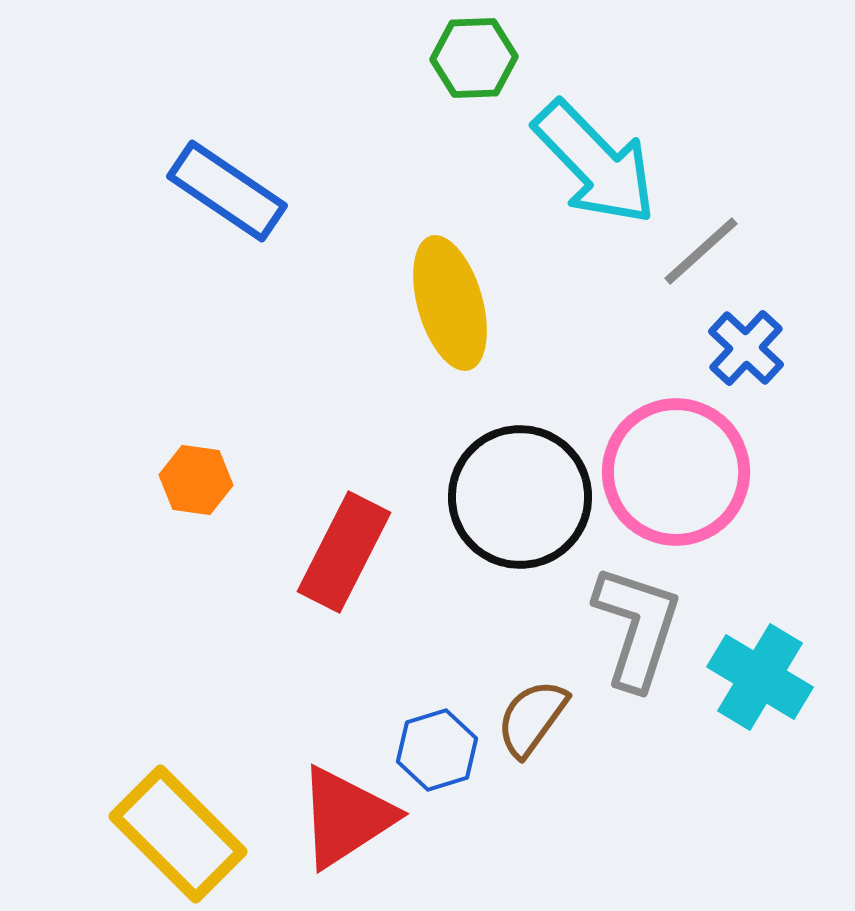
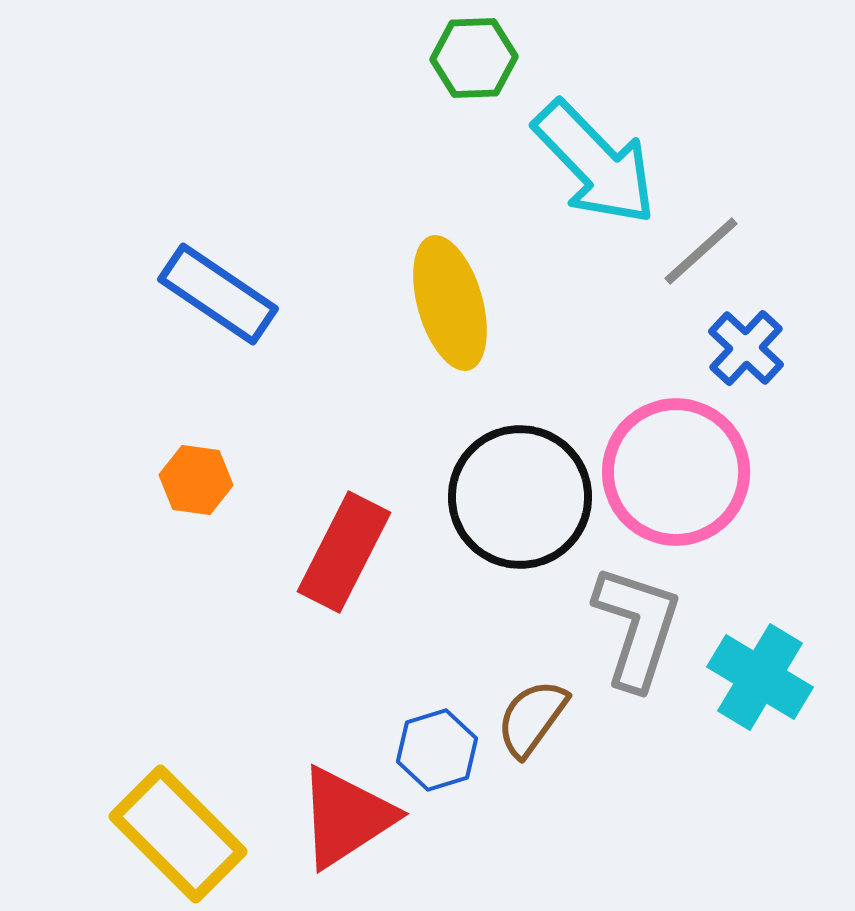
blue rectangle: moved 9 px left, 103 px down
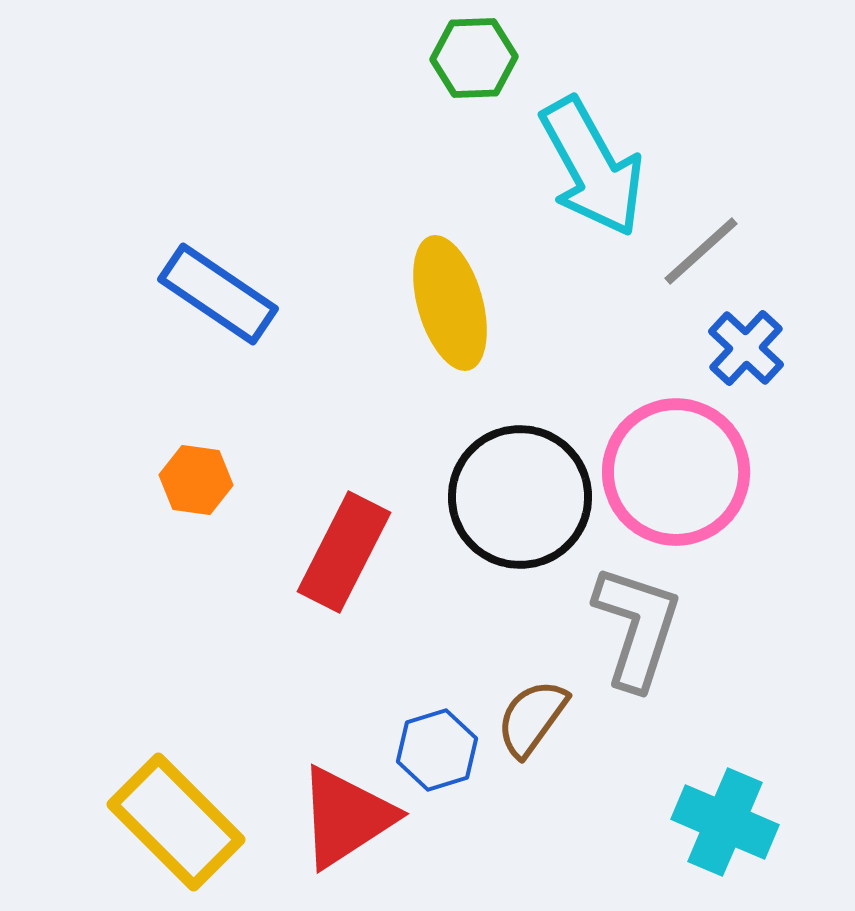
cyan arrow: moved 3 px left, 4 px down; rotated 15 degrees clockwise
cyan cross: moved 35 px left, 145 px down; rotated 8 degrees counterclockwise
yellow rectangle: moved 2 px left, 12 px up
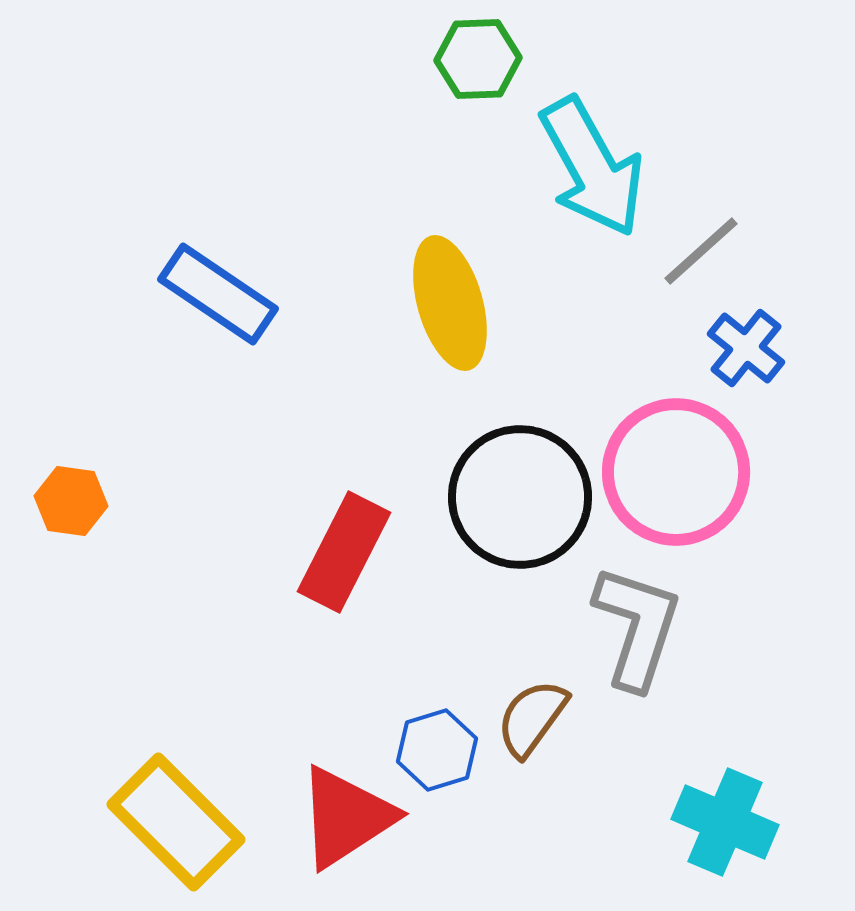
green hexagon: moved 4 px right, 1 px down
blue cross: rotated 4 degrees counterclockwise
orange hexagon: moved 125 px left, 21 px down
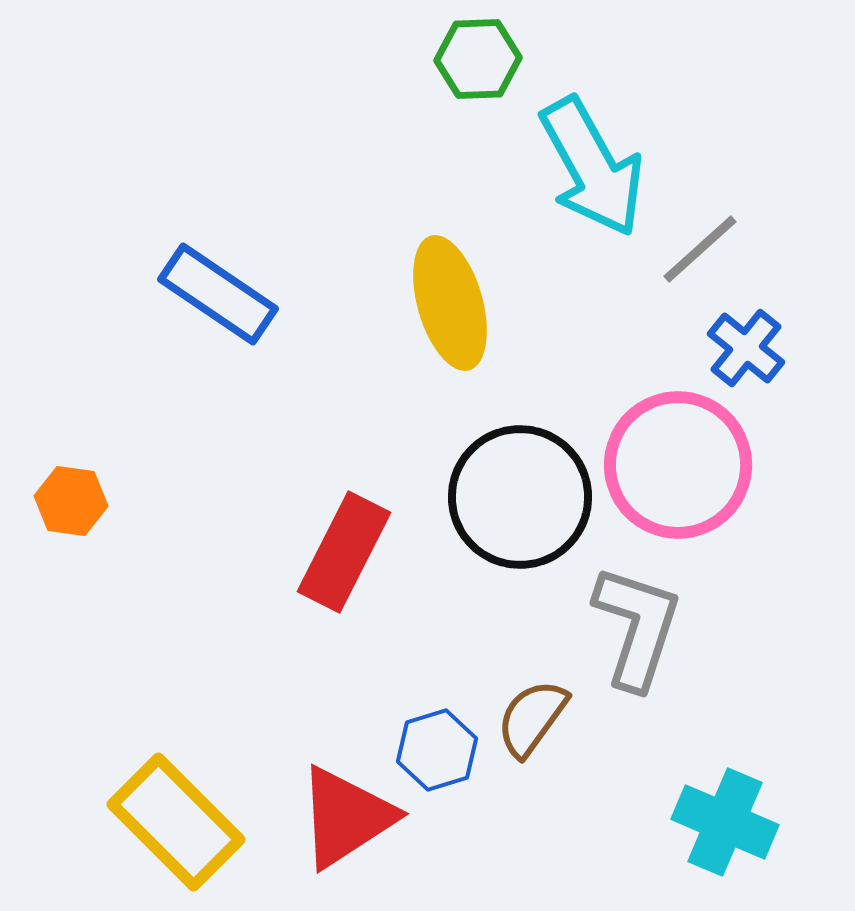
gray line: moved 1 px left, 2 px up
pink circle: moved 2 px right, 7 px up
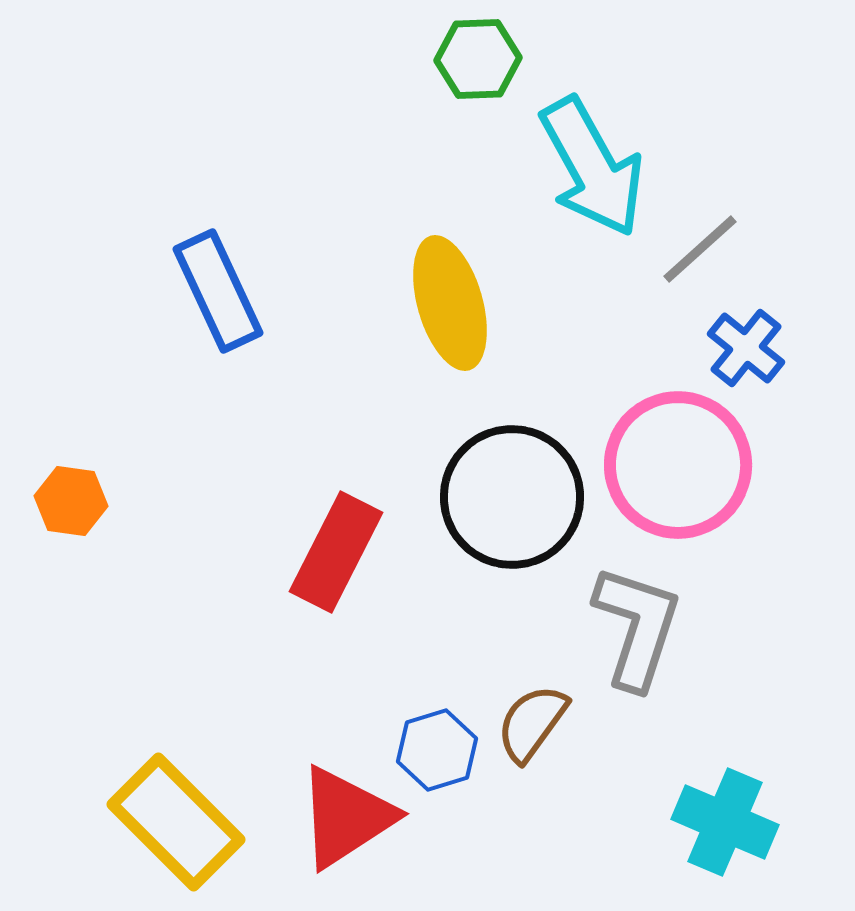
blue rectangle: moved 3 px up; rotated 31 degrees clockwise
black circle: moved 8 px left
red rectangle: moved 8 px left
brown semicircle: moved 5 px down
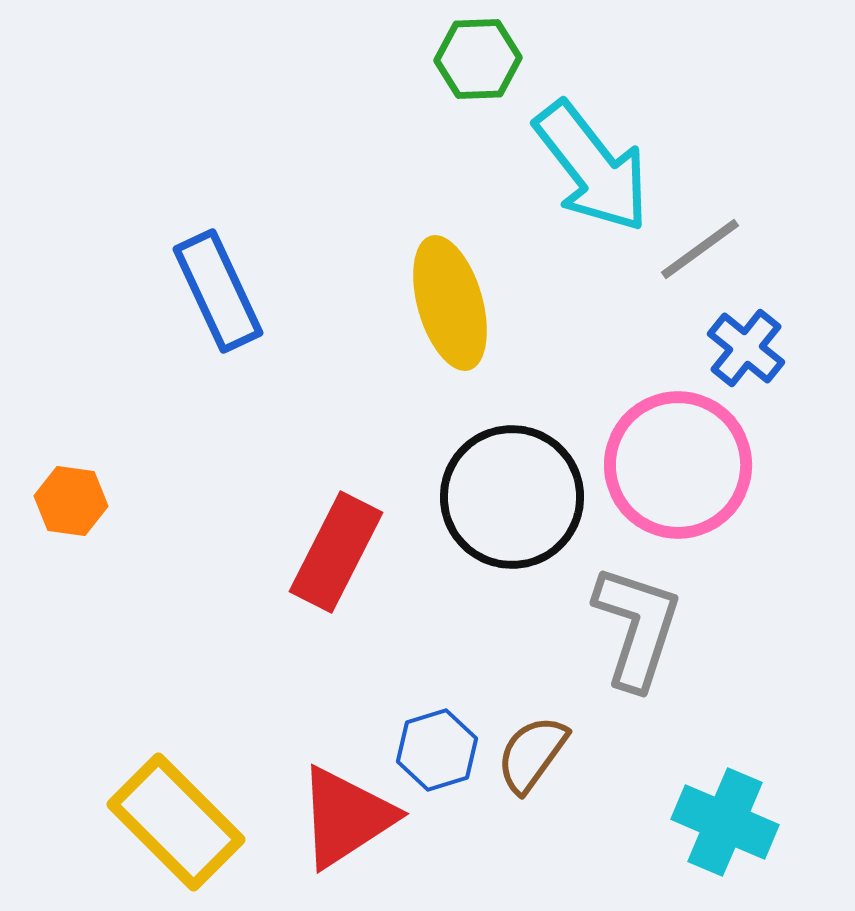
cyan arrow: rotated 9 degrees counterclockwise
gray line: rotated 6 degrees clockwise
brown semicircle: moved 31 px down
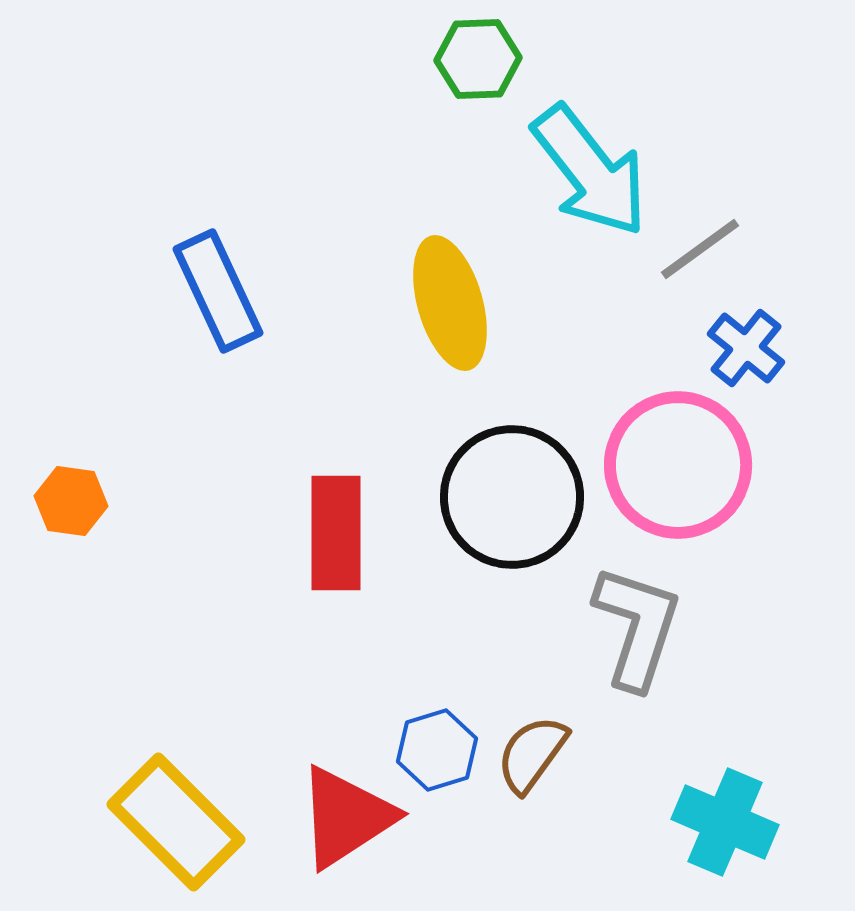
cyan arrow: moved 2 px left, 4 px down
red rectangle: moved 19 px up; rotated 27 degrees counterclockwise
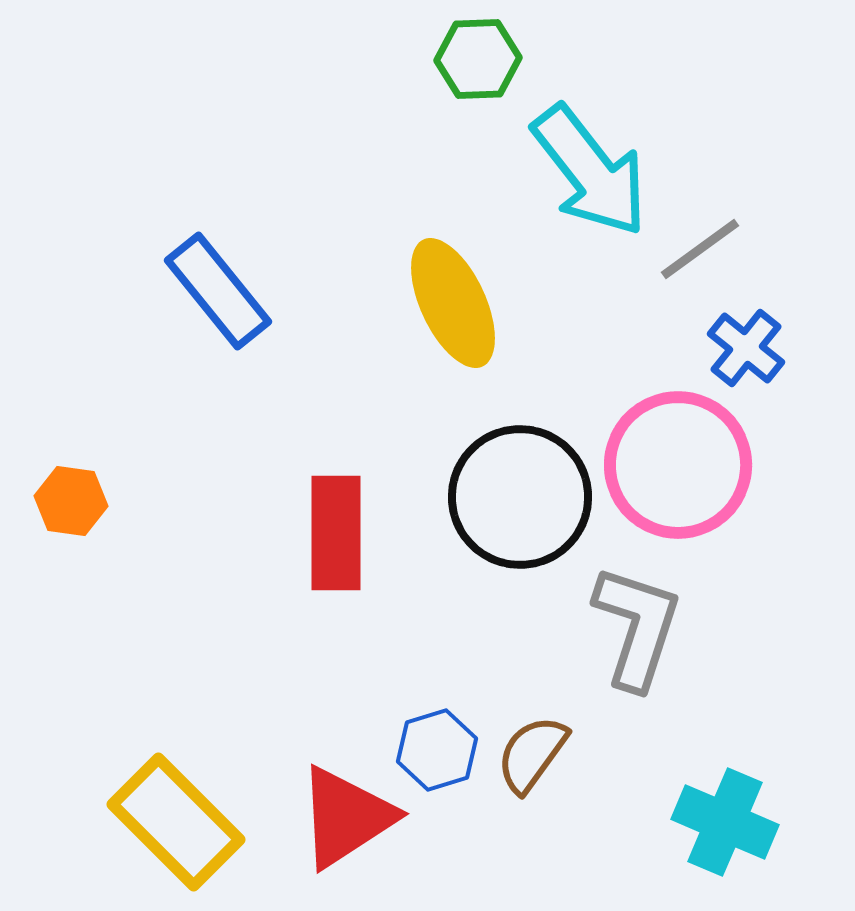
blue rectangle: rotated 14 degrees counterclockwise
yellow ellipse: moved 3 px right; rotated 9 degrees counterclockwise
black circle: moved 8 px right
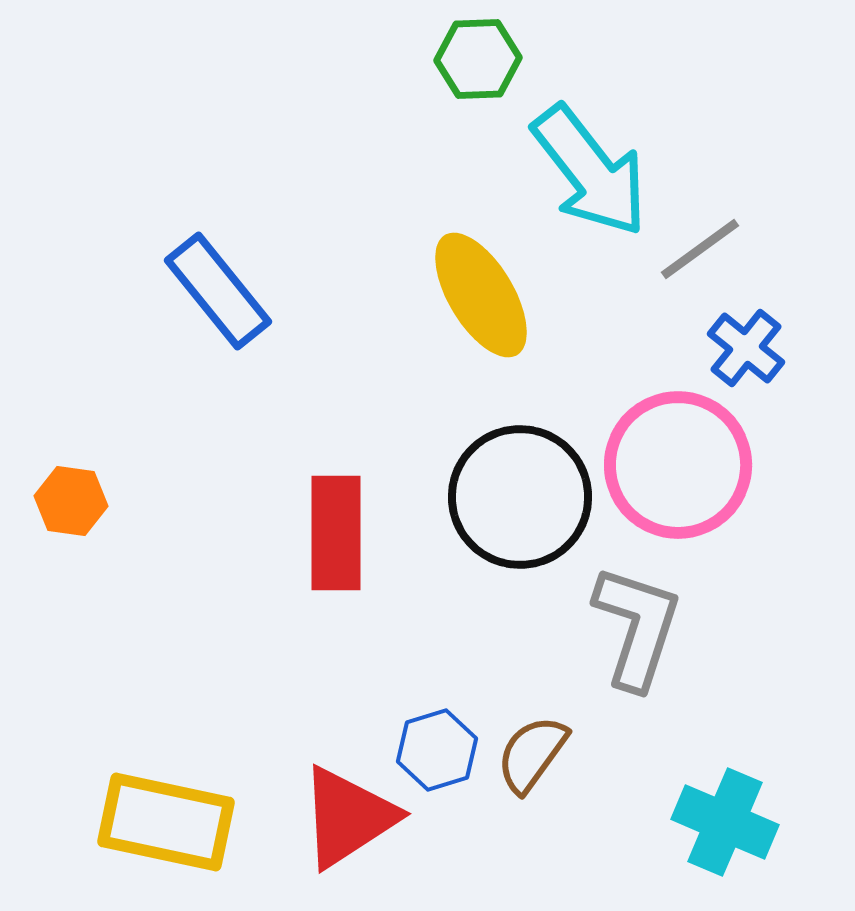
yellow ellipse: moved 28 px right, 8 px up; rotated 6 degrees counterclockwise
red triangle: moved 2 px right
yellow rectangle: moved 10 px left; rotated 33 degrees counterclockwise
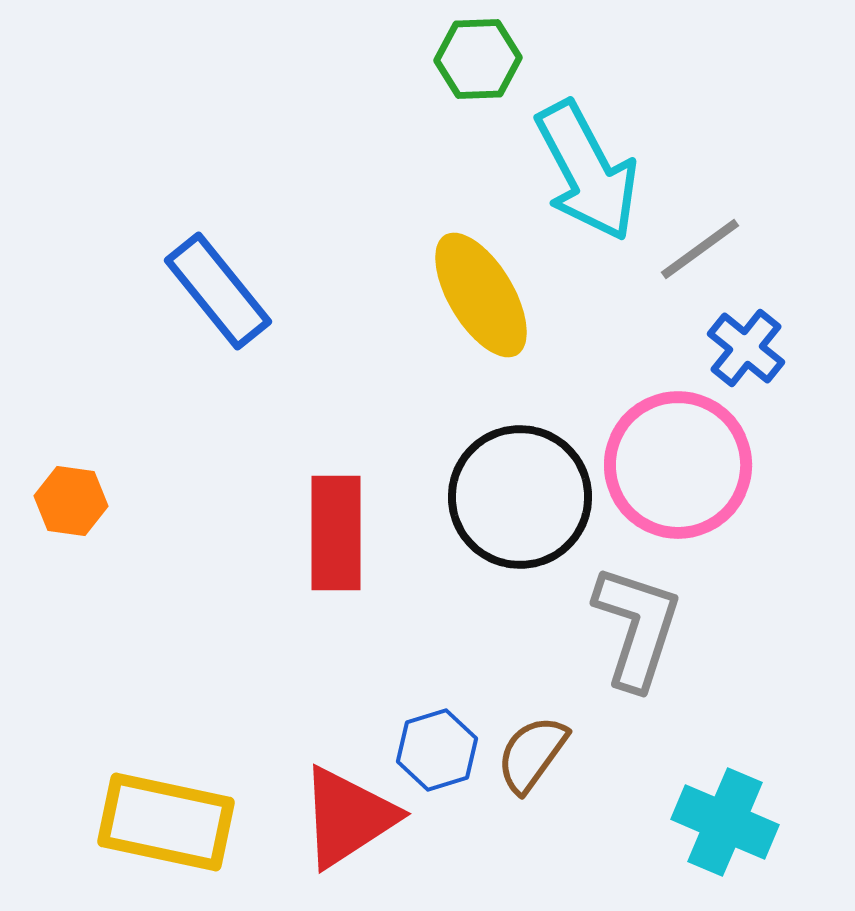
cyan arrow: moved 3 px left; rotated 10 degrees clockwise
